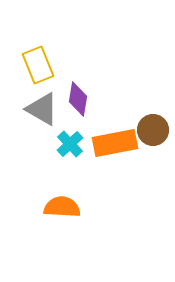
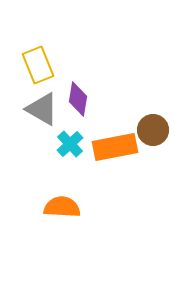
orange rectangle: moved 4 px down
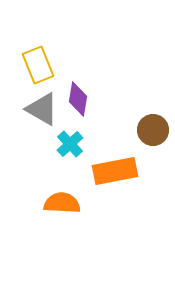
orange rectangle: moved 24 px down
orange semicircle: moved 4 px up
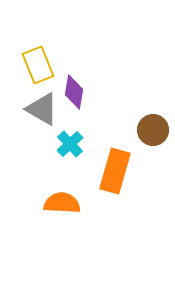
purple diamond: moved 4 px left, 7 px up
orange rectangle: rotated 63 degrees counterclockwise
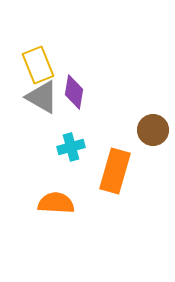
gray triangle: moved 12 px up
cyan cross: moved 1 px right, 3 px down; rotated 28 degrees clockwise
orange semicircle: moved 6 px left
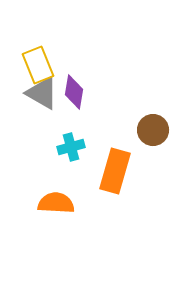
gray triangle: moved 4 px up
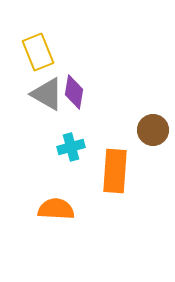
yellow rectangle: moved 13 px up
gray triangle: moved 5 px right, 1 px down
orange rectangle: rotated 12 degrees counterclockwise
orange semicircle: moved 6 px down
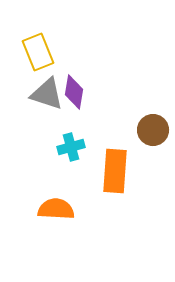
gray triangle: rotated 12 degrees counterclockwise
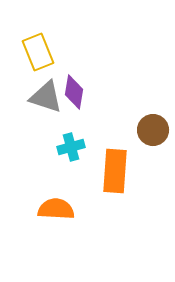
gray triangle: moved 1 px left, 3 px down
